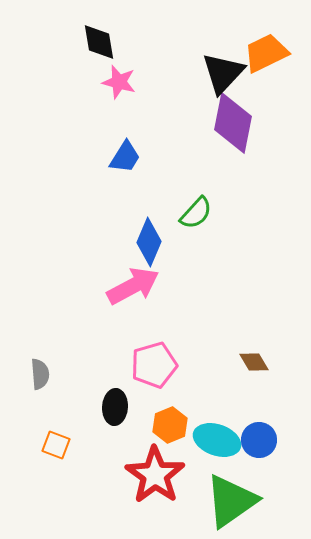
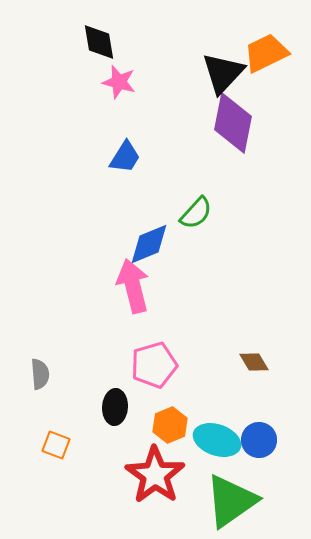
blue diamond: moved 2 px down; rotated 45 degrees clockwise
pink arrow: rotated 76 degrees counterclockwise
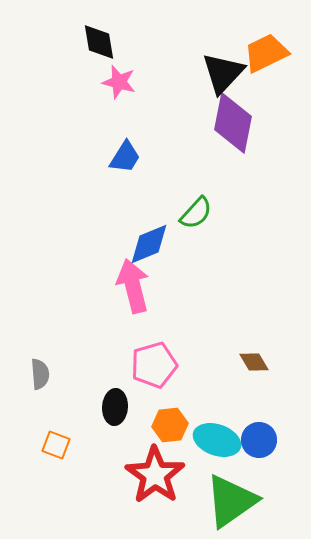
orange hexagon: rotated 16 degrees clockwise
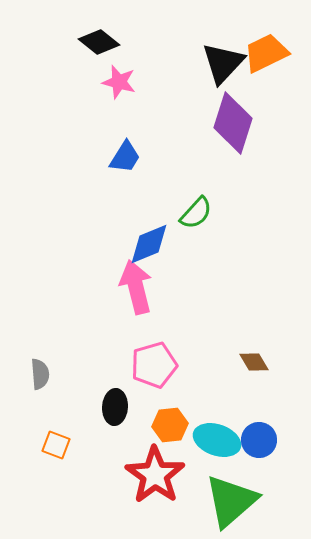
black diamond: rotated 42 degrees counterclockwise
black triangle: moved 10 px up
purple diamond: rotated 6 degrees clockwise
pink arrow: moved 3 px right, 1 px down
green triangle: rotated 6 degrees counterclockwise
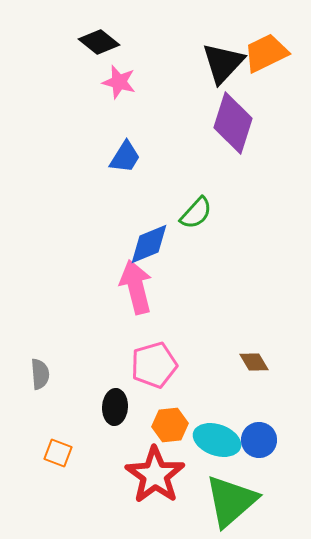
orange square: moved 2 px right, 8 px down
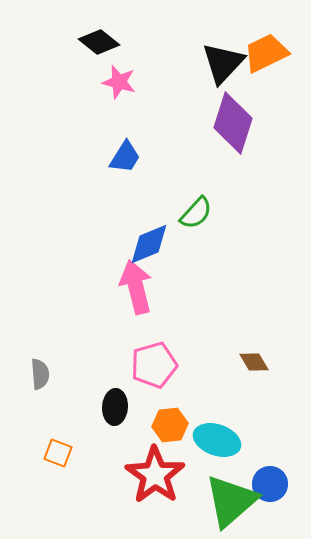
blue circle: moved 11 px right, 44 px down
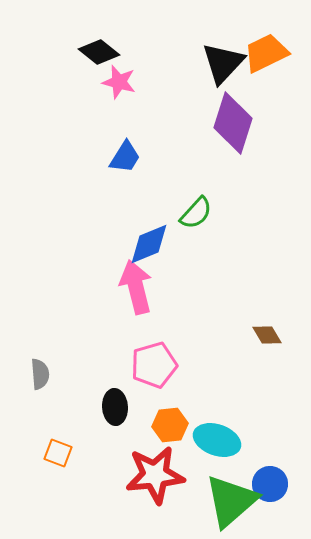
black diamond: moved 10 px down
brown diamond: moved 13 px right, 27 px up
black ellipse: rotated 8 degrees counterclockwise
red star: rotated 30 degrees clockwise
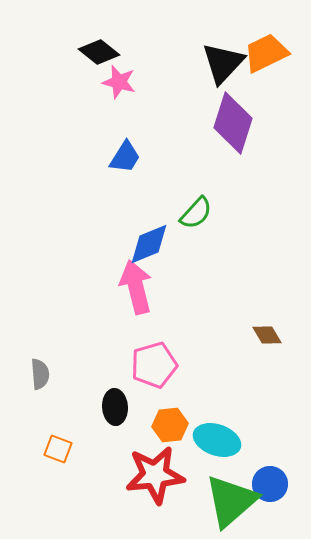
orange square: moved 4 px up
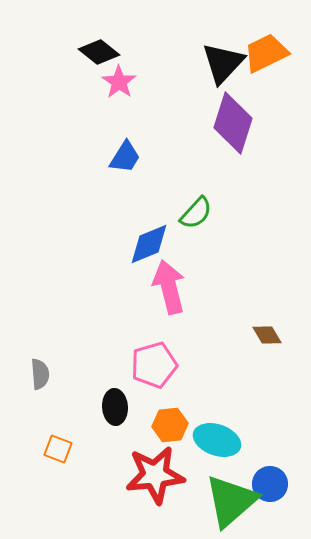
pink star: rotated 20 degrees clockwise
pink arrow: moved 33 px right
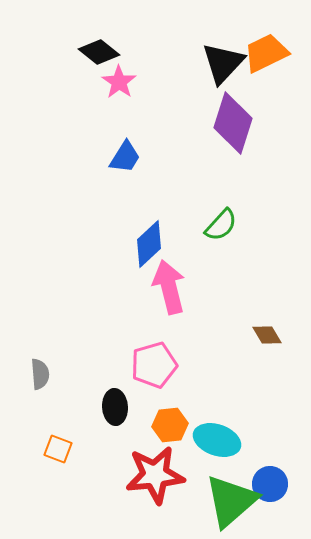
green semicircle: moved 25 px right, 12 px down
blue diamond: rotated 21 degrees counterclockwise
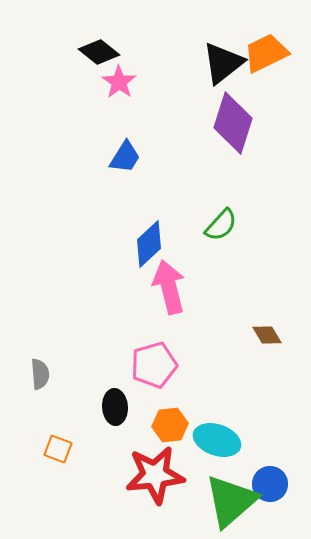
black triangle: rotated 9 degrees clockwise
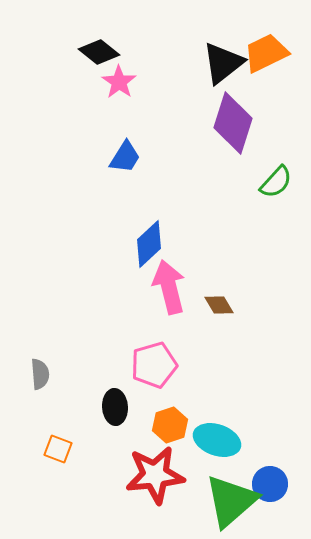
green semicircle: moved 55 px right, 43 px up
brown diamond: moved 48 px left, 30 px up
orange hexagon: rotated 12 degrees counterclockwise
